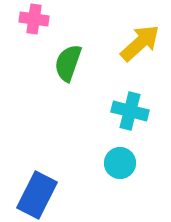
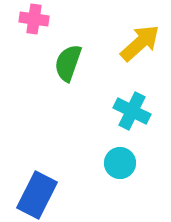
cyan cross: moved 2 px right; rotated 12 degrees clockwise
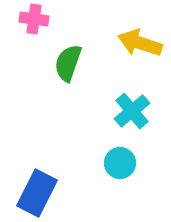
yellow arrow: rotated 120 degrees counterclockwise
cyan cross: rotated 24 degrees clockwise
blue rectangle: moved 2 px up
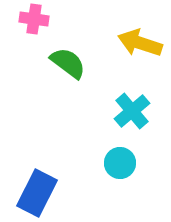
green semicircle: rotated 108 degrees clockwise
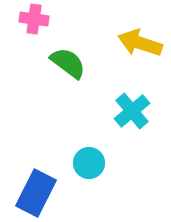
cyan circle: moved 31 px left
blue rectangle: moved 1 px left
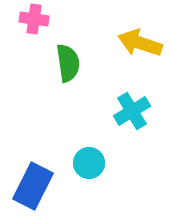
green semicircle: rotated 45 degrees clockwise
cyan cross: rotated 9 degrees clockwise
blue rectangle: moved 3 px left, 7 px up
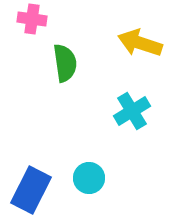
pink cross: moved 2 px left
green semicircle: moved 3 px left
cyan circle: moved 15 px down
blue rectangle: moved 2 px left, 4 px down
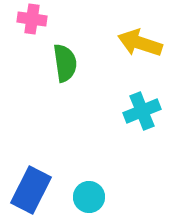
cyan cross: moved 10 px right; rotated 9 degrees clockwise
cyan circle: moved 19 px down
